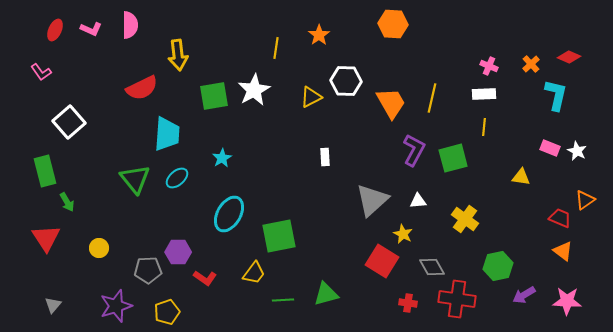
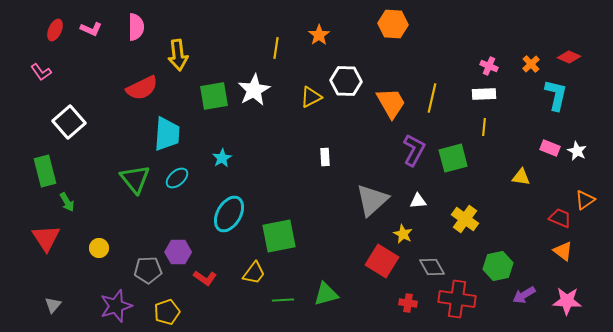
pink semicircle at (130, 25): moved 6 px right, 2 px down
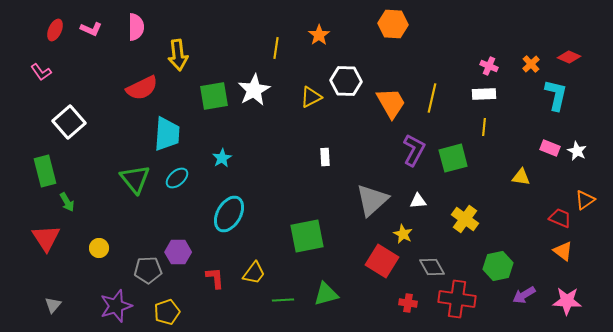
green square at (279, 236): moved 28 px right
red L-shape at (205, 278): moved 10 px right; rotated 130 degrees counterclockwise
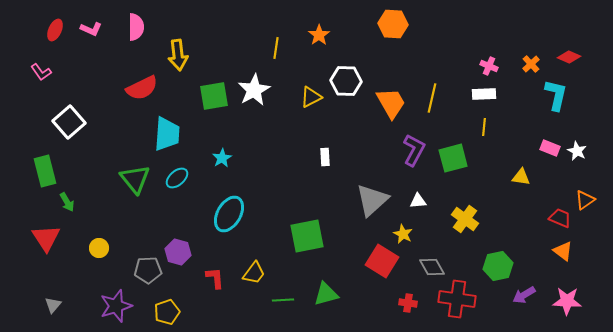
purple hexagon at (178, 252): rotated 15 degrees clockwise
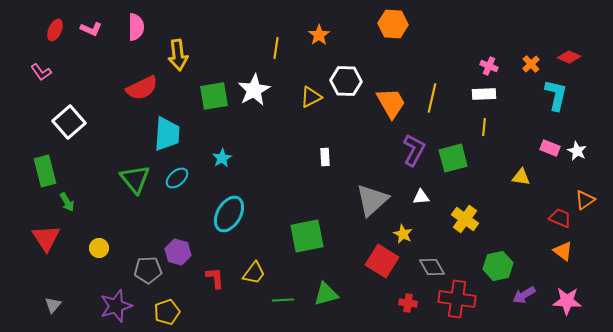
white triangle at (418, 201): moved 3 px right, 4 px up
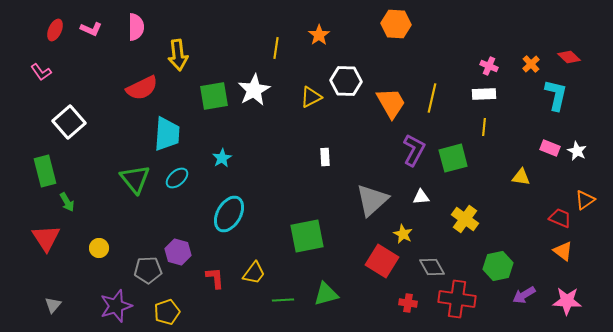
orange hexagon at (393, 24): moved 3 px right
red diamond at (569, 57): rotated 20 degrees clockwise
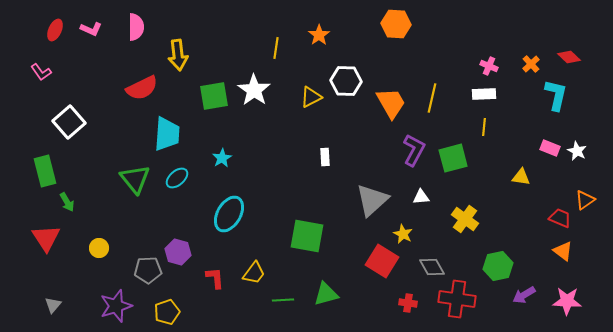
white star at (254, 90): rotated 8 degrees counterclockwise
green square at (307, 236): rotated 21 degrees clockwise
